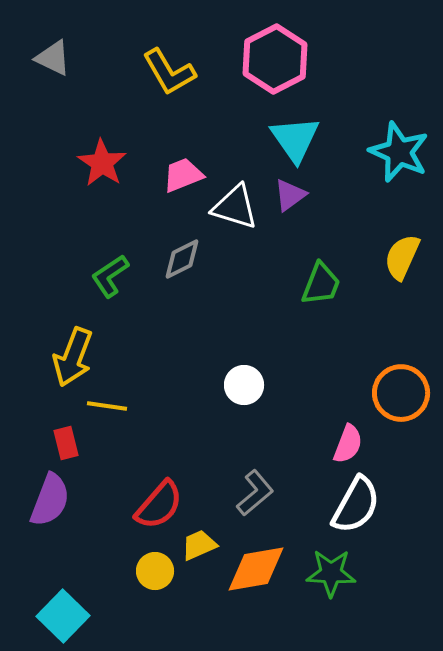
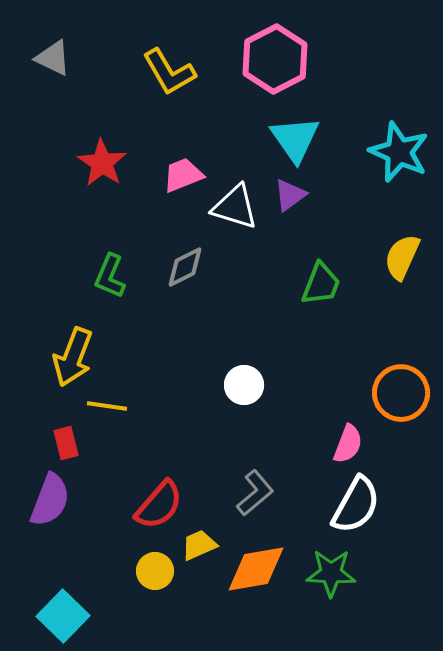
gray diamond: moved 3 px right, 8 px down
green L-shape: rotated 33 degrees counterclockwise
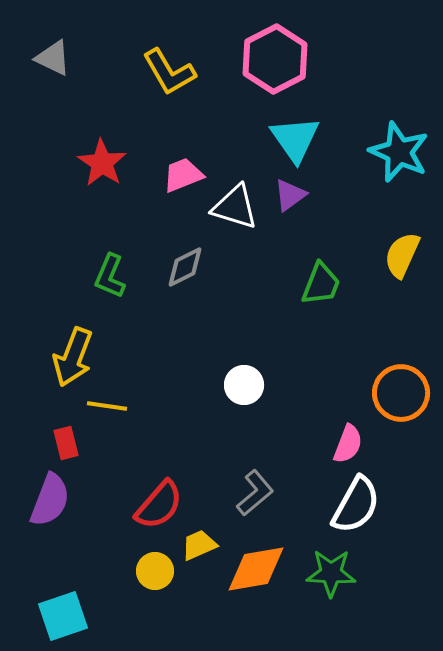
yellow semicircle: moved 2 px up
cyan square: rotated 27 degrees clockwise
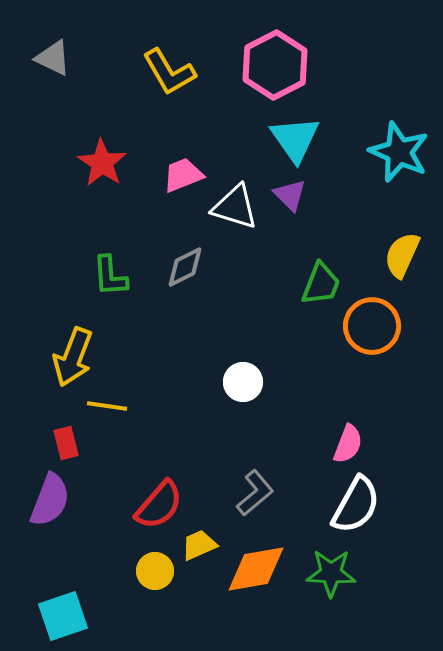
pink hexagon: moved 6 px down
purple triangle: rotated 39 degrees counterclockwise
green L-shape: rotated 27 degrees counterclockwise
white circle: moved 1 px left, 3 px up
orange circle: moved 29 px left, 67 px up
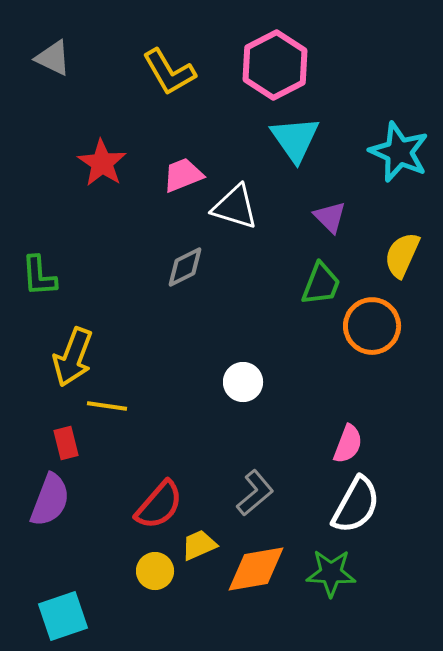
purple triangle: moved 40 px right, 22 px down
green L-shape: moved 71 px left
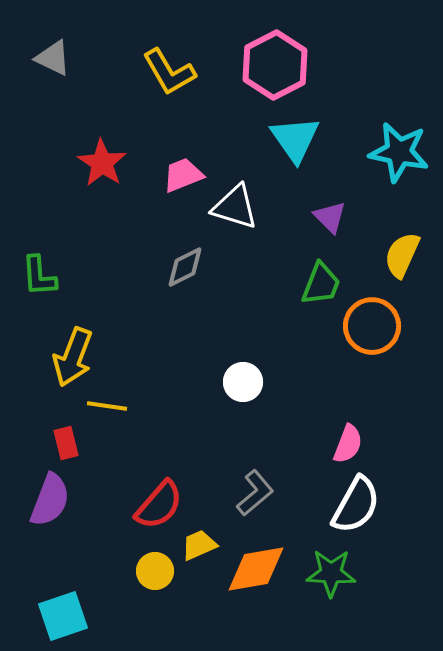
cyan star: rotated 12 degrees counterclockwise
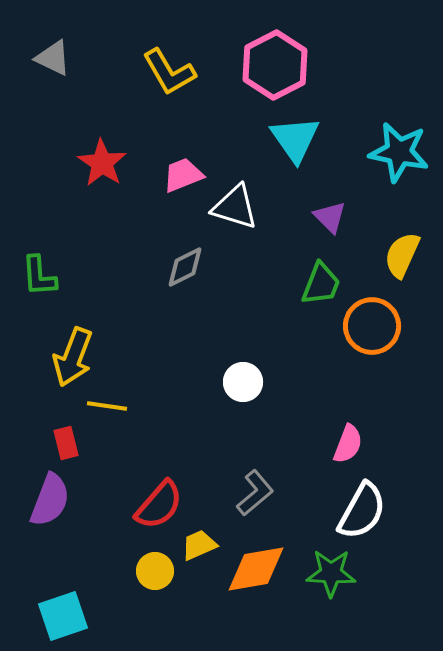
white semicircle: moved 6 px right, 6 px down
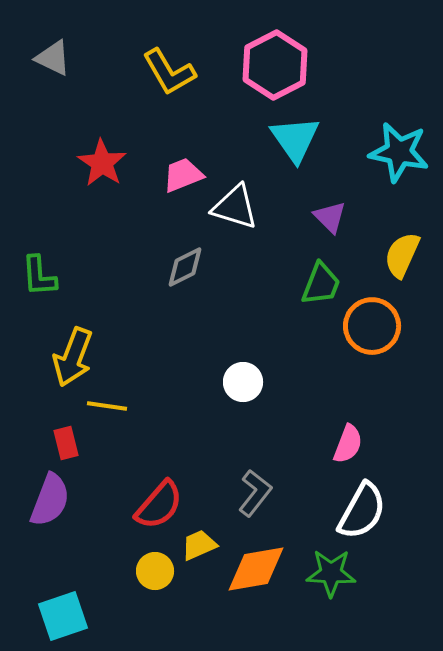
gray L-shape: rotated 12 degrees counterclockwise
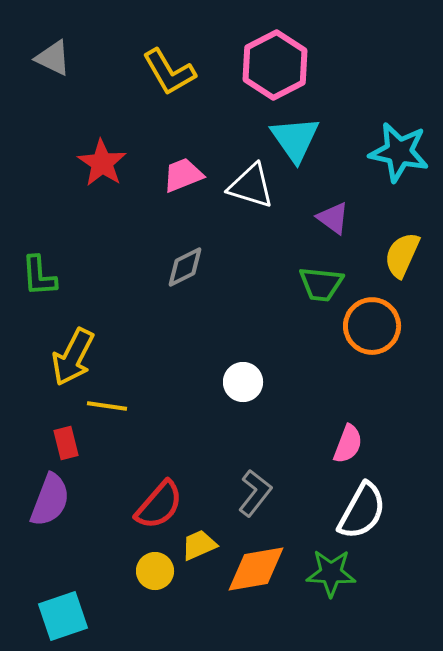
white triangle: moved 16 px right, 21 px up
purple triangle: moved 3 px right, 1 px down; rotated 9 degrees counterclockwise
green trapezoid: rotated 75 degrees clockwise
yellow arrow: rotated 6 degrees clockwise
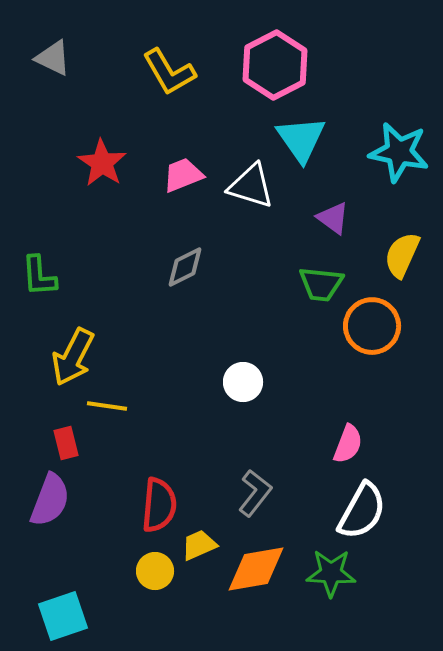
cyan triangle: moved 6 px right
red semicircle: rotated 36 degrees counterclockwise
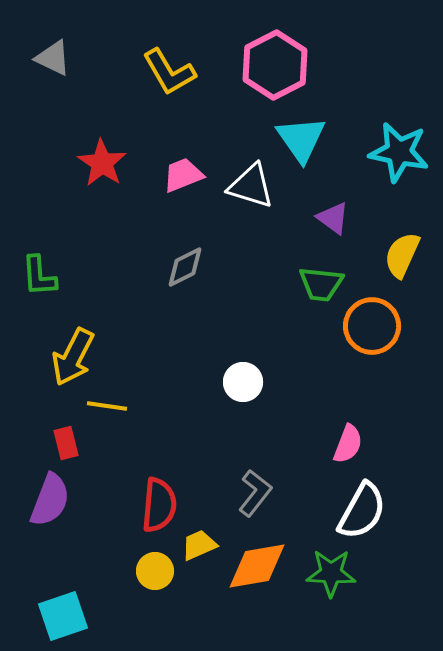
orange diamond: moved 1 px right, 3 px up
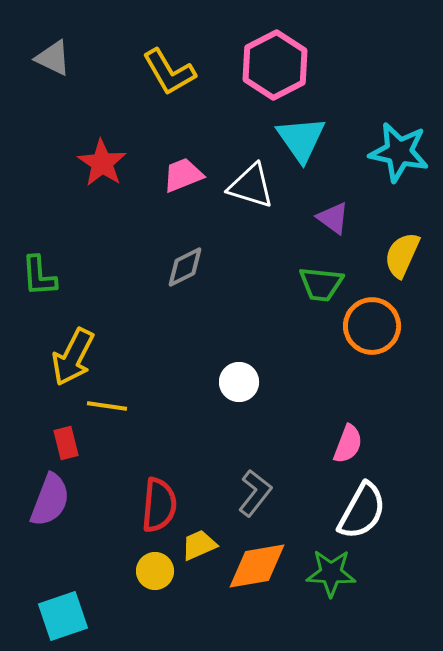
white circle: moved 4 px left
